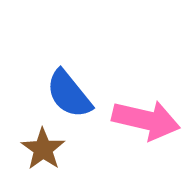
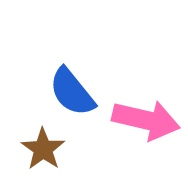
blue semicircle: moved 3 px right, 2 px up
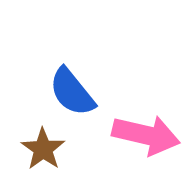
pink arrow: moved 15 px down
